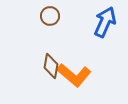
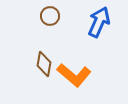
blue arrow: moved 6 px left
brown diamond: moved 7 px left, 2 px up
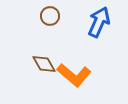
brown diamond: rotated 40 degrees counterclockwise
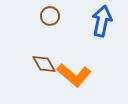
blue arrow: moved 3 px right, 1 px up; rotated 12 degrees counterclockwise
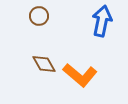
brown circle: moved 11 px left
orange L-shape: moved 6 px right
